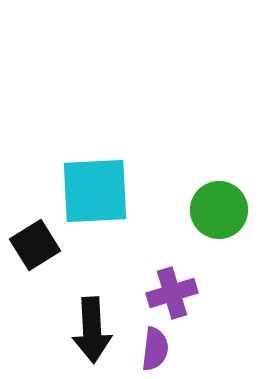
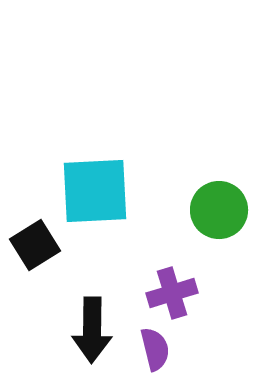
black arrow: rotated 4 degrees clockwise
purple semicircle: rotated 21 degrees counterclockwise
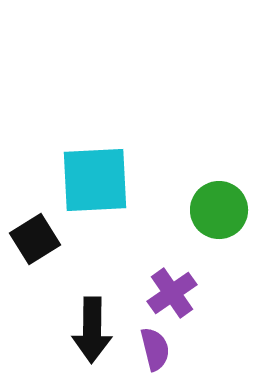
cyan square: moved 11 px up
black square: moved 6 px up
purple cross: rotated 18 degrees counterclockwise
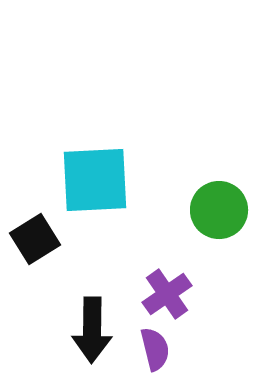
purple cross: moved 5 px left, 1 px down
